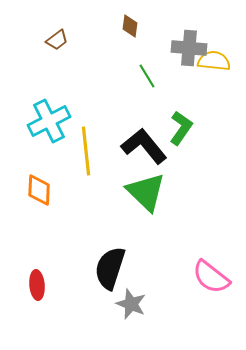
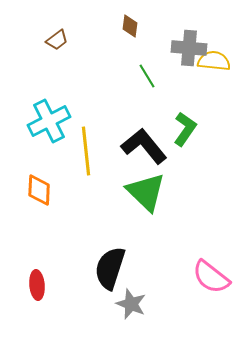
green L-shape: moved 4 px right, 1 px down
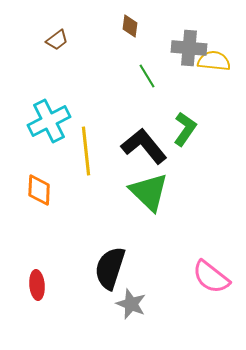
green triangle: moved 3 px right
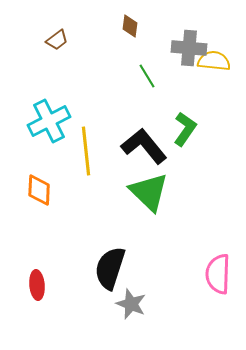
pink semicircle: moved 7 px right, 3 px up; rotated 54 degrees clockwise
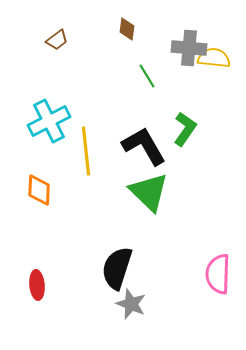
brown diamond: moved 3 px left, 3 px down
yellow semicircle: moved 3 px up
black L-shape: rotated 9 degrees clockwise
black semicircle: moved 7 px right
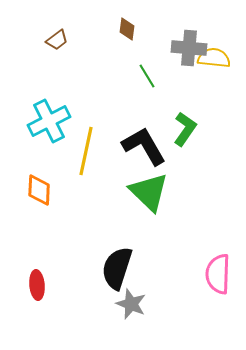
yellow line: rotated 18 degrees clockwise
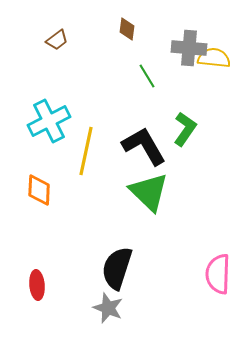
gray star: moved 23 px left, 4 px down
